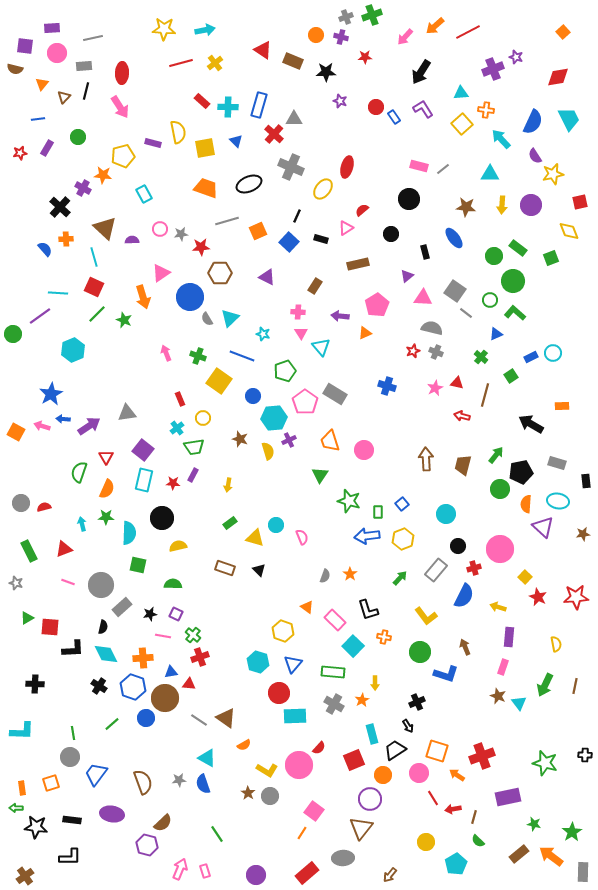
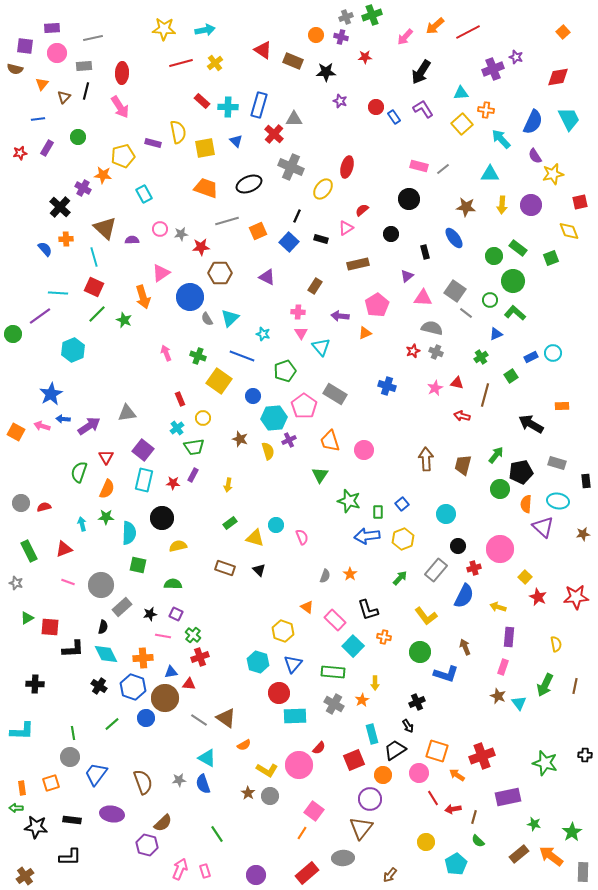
green cross at (481, 357): rotated 16 degrees clockwise
pink pentagon at (305, 402): moved 1 px left, 4 px down
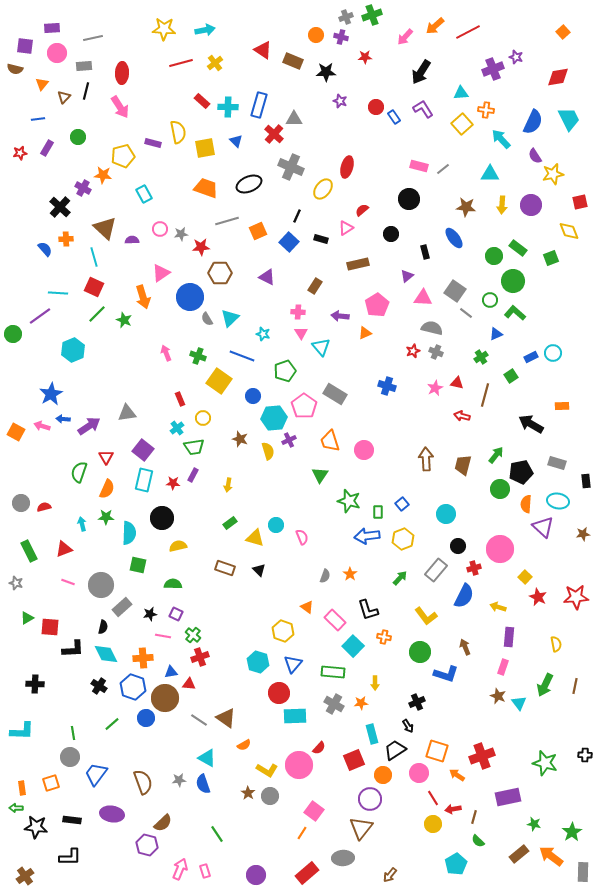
orange star at (362, 700): moved 1 px left, 3 px down; rotated 24 degrees clockwise
yellow circle at (426, 842): moved 7 px right, 18 px up
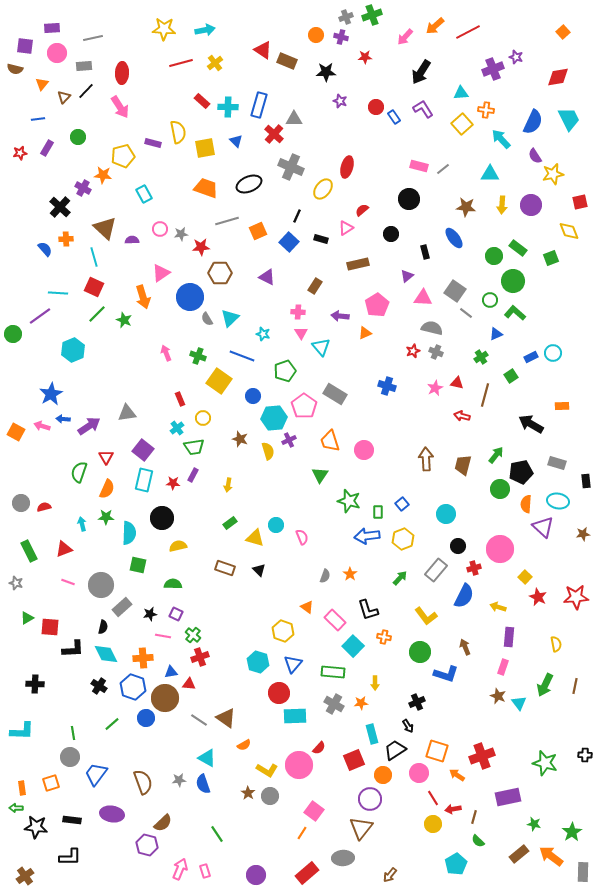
brown rectangle at (293, 61): moved 6 px left
black line at (86, 91): rotated 30 degrees clockwise
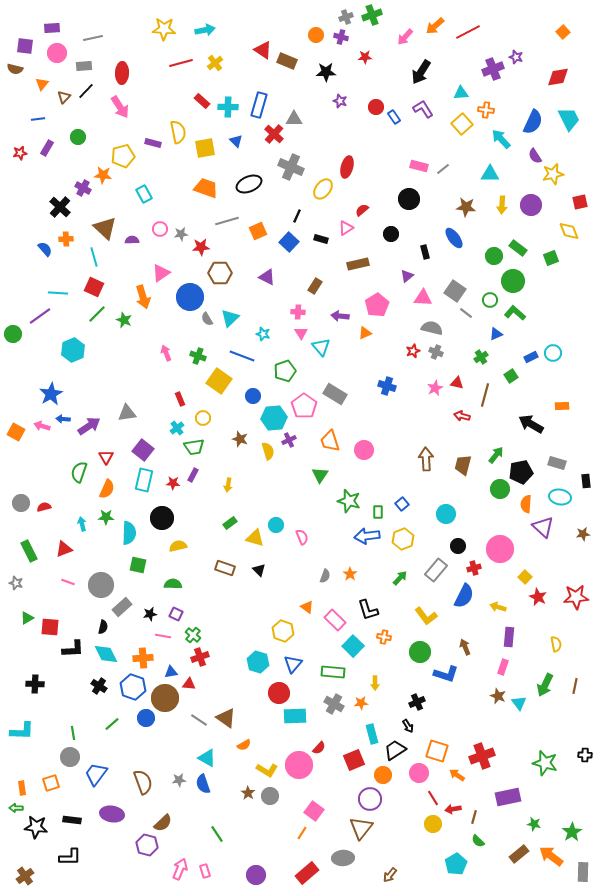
cyan ellipse at (558, 501): moved 2 px right, 4 px up
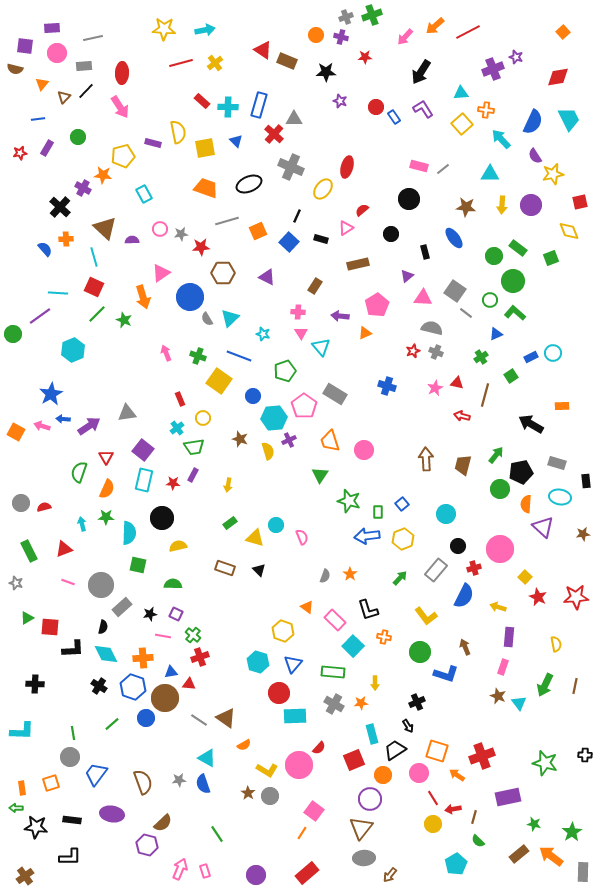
brown hexagon at (220, 273): moved 3 px right
blue line at (242, 356): moved 3 px left
gray ellipse at (343, 858): moved 21 px right
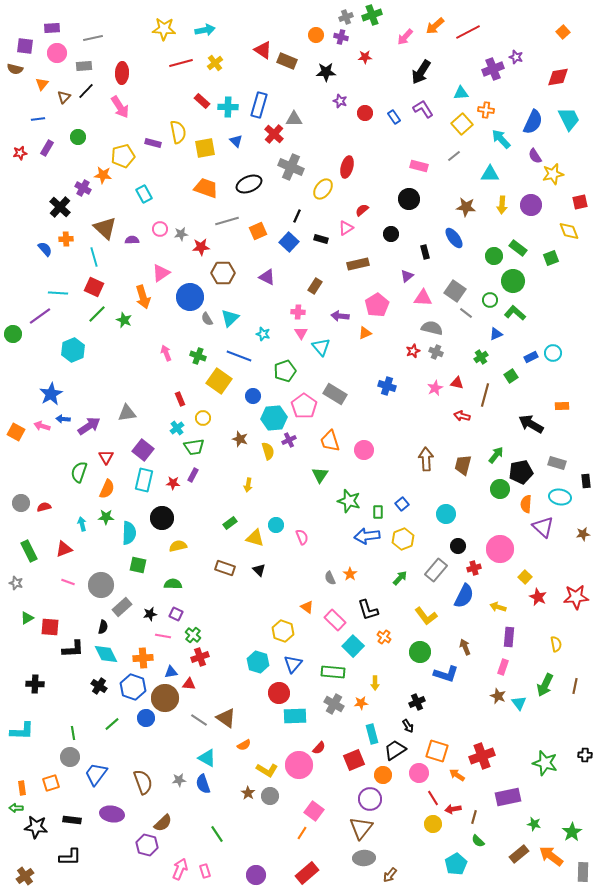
red circle at (376, 107): moved 11 px left, 6 px down
gray line at (443, 169): moved 11 px right, 13 px up
yellow arrow at (228, 485): moved 20 px right
gray semicircle at (325, 576): moved 5 px right, 2 px down; rotated 136 degrees clockwise
orange cross at (384, 637): rotated 24 degrees clockwise
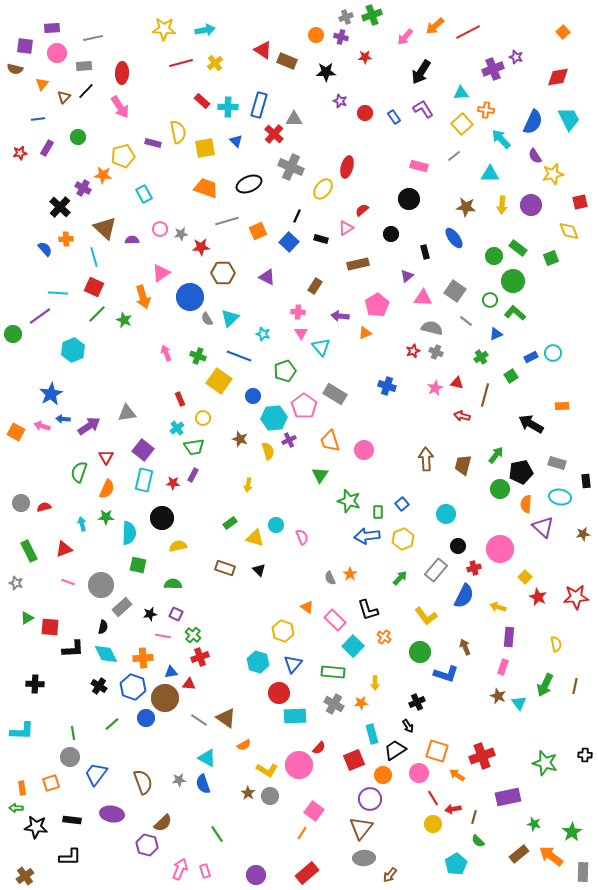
gray line at (466, 313): moved 8 px down
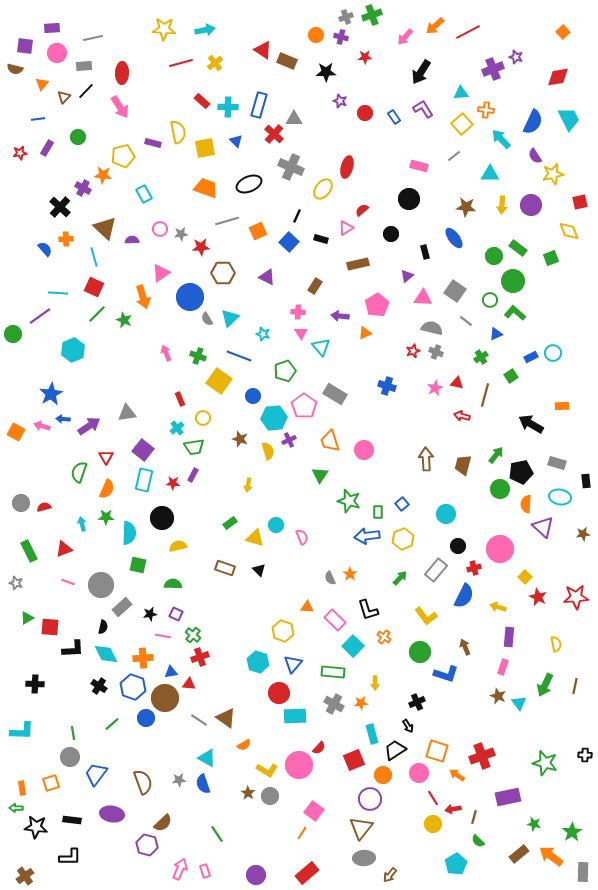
orange triangle at (307, 607): rotated 32 degrees counterclockwise
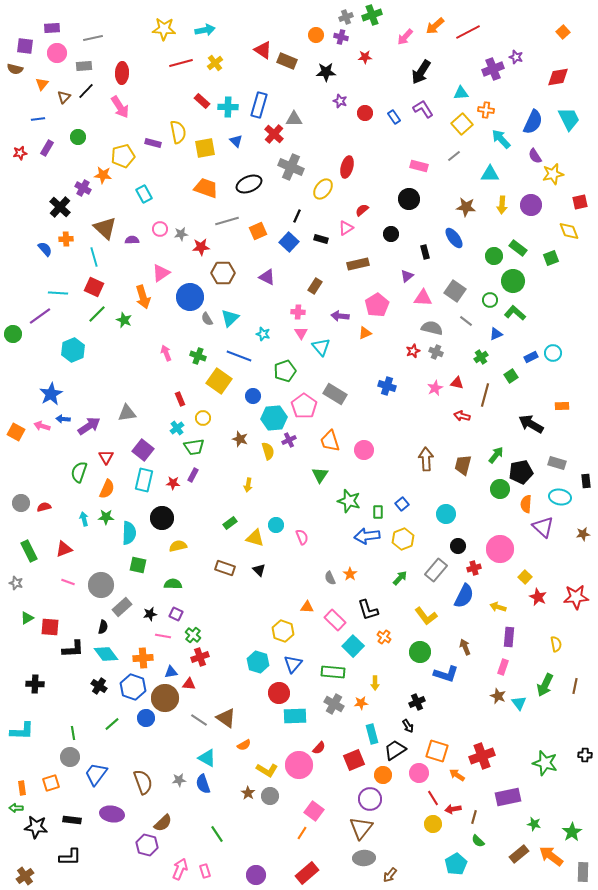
cyan arrow at (82, 524): moved 2 px right, 5 px up
cyan diamond at (106, 654): rotated 10 degrees counterclockwise
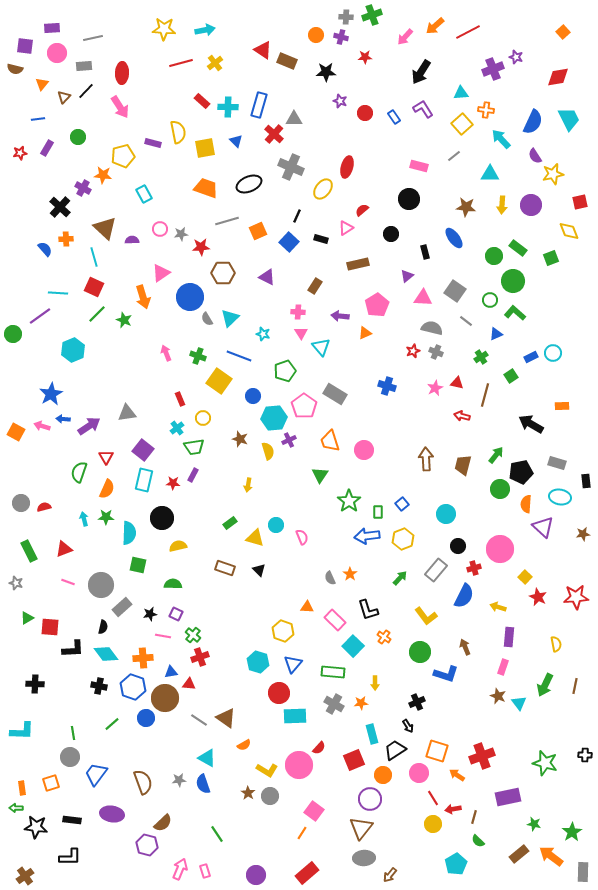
gray cross at (346, 17): rotated 24 degrees clockwise
green star at (349, 501): rotated 20 degrees clockwise
black cross at (99, 686): rotated 21 degrees counterclockwise
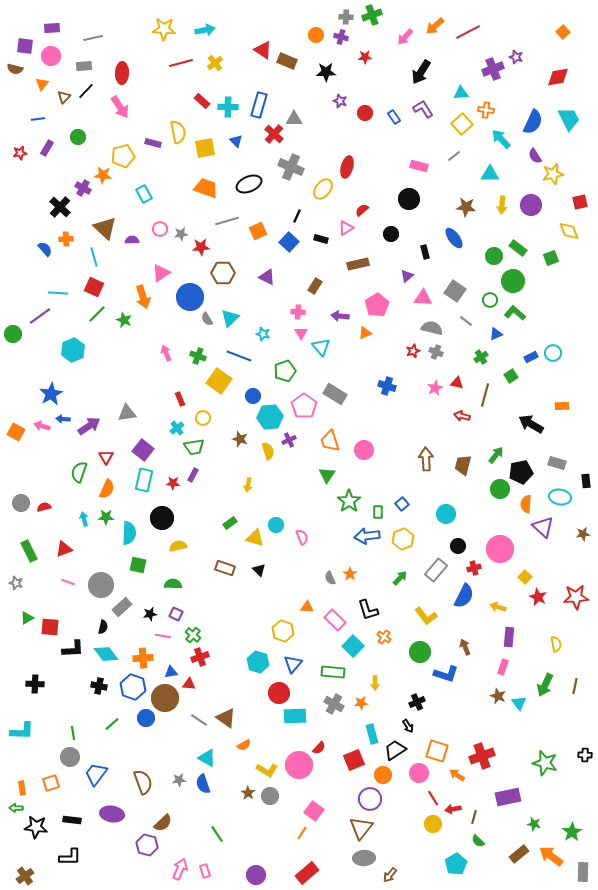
pink circle at (57, 53): moved 6 px left, 3 px down
cyan hexagon at (274, 418): moved 4 px left, 1 px up
green triangle at (320, 475): moved 7 px right
